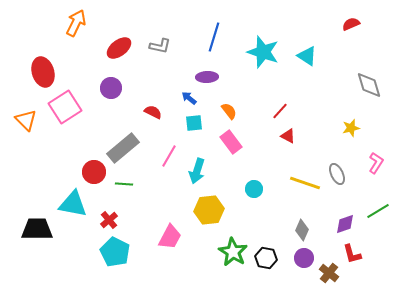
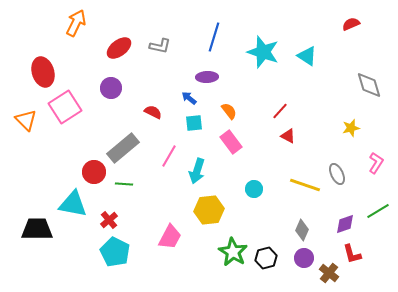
yellow line at (305, 183): moved 2 px down
black hexagon at (266, 258): rotated 25 degrees counterclockwise
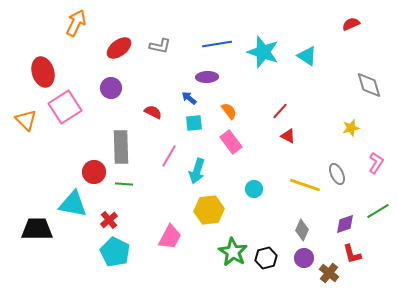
blue line at (214, 37): moved 3 px right, 7 px down; rotated 64 degrees clockwise
gray rectangle at (123, 148): moved 2 px left, 1 px up; rotated 52 degrees counterclockwise
